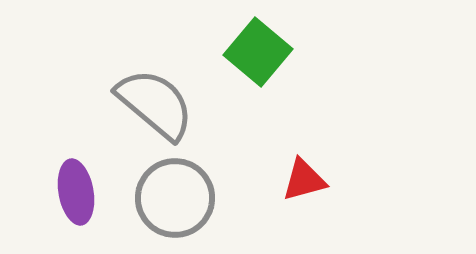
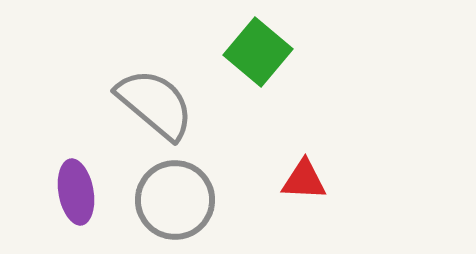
red triangle: rotated 18 degrees clockwise
gray circle: moved 2 px down
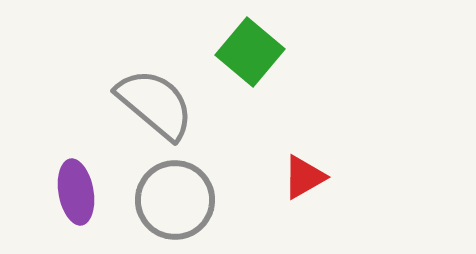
green square: moved 8 px left
red triangle: moved 3 px up; rotated 33 degrees counterclockwise
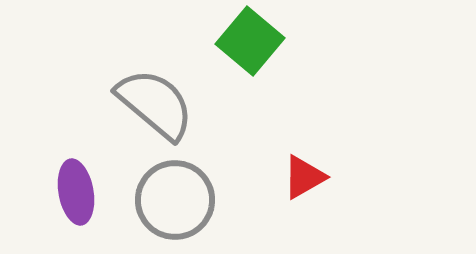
green square: moved 11 px up
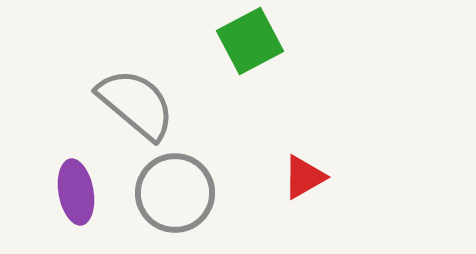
green square: rotated 22 degrees clockwise
gray semicircle: moved 19 px left
gray circle: moved 7 px up
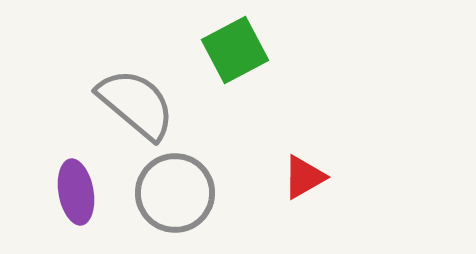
green square: moved 15 px left, 9 px down
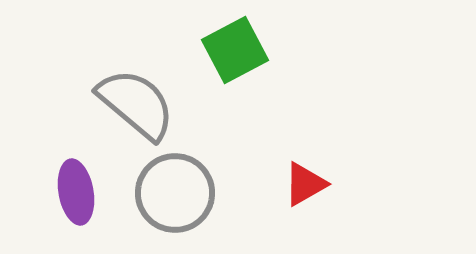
red triangle: moved 1 px right, 7 px down
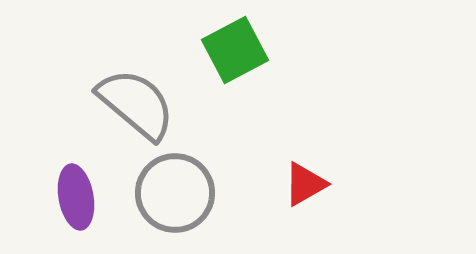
purple ellipse: moved 5 px down
